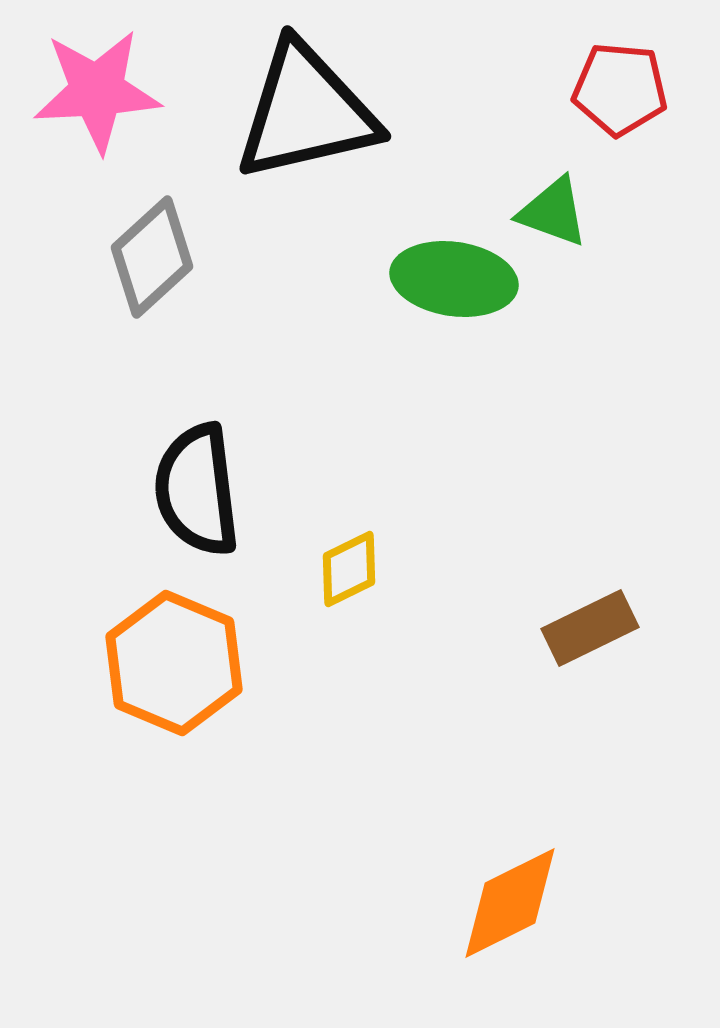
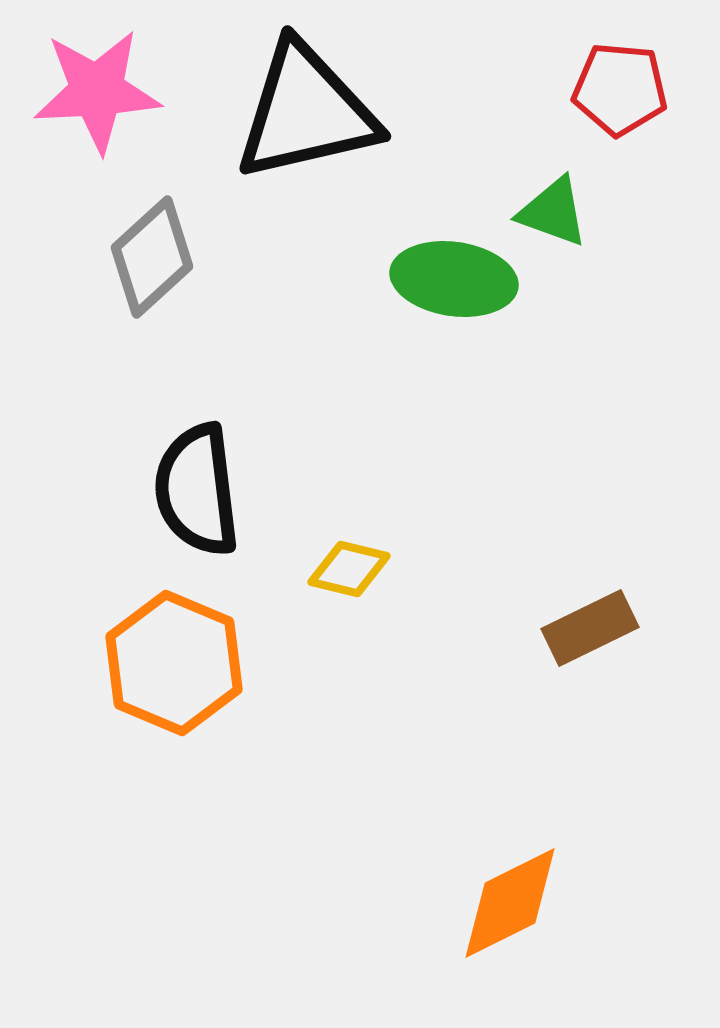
yellow diamond: rotated 40 degrees clockwise
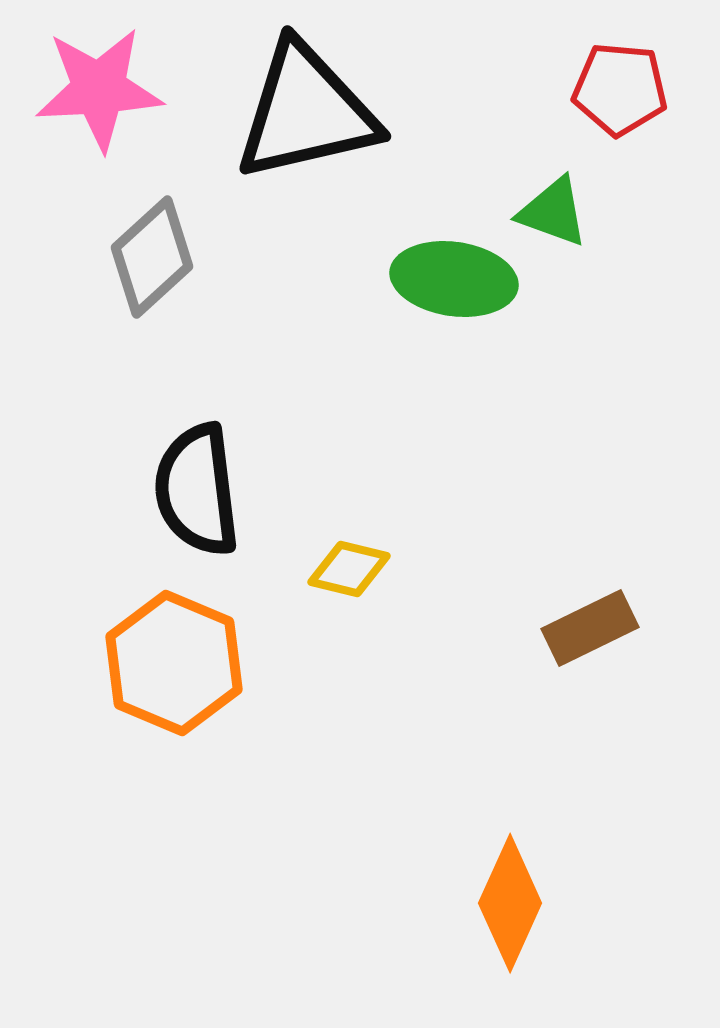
pink star: moved 2 px right, 2 px up
orange diamond: rotated 39 degrees counterclockwise
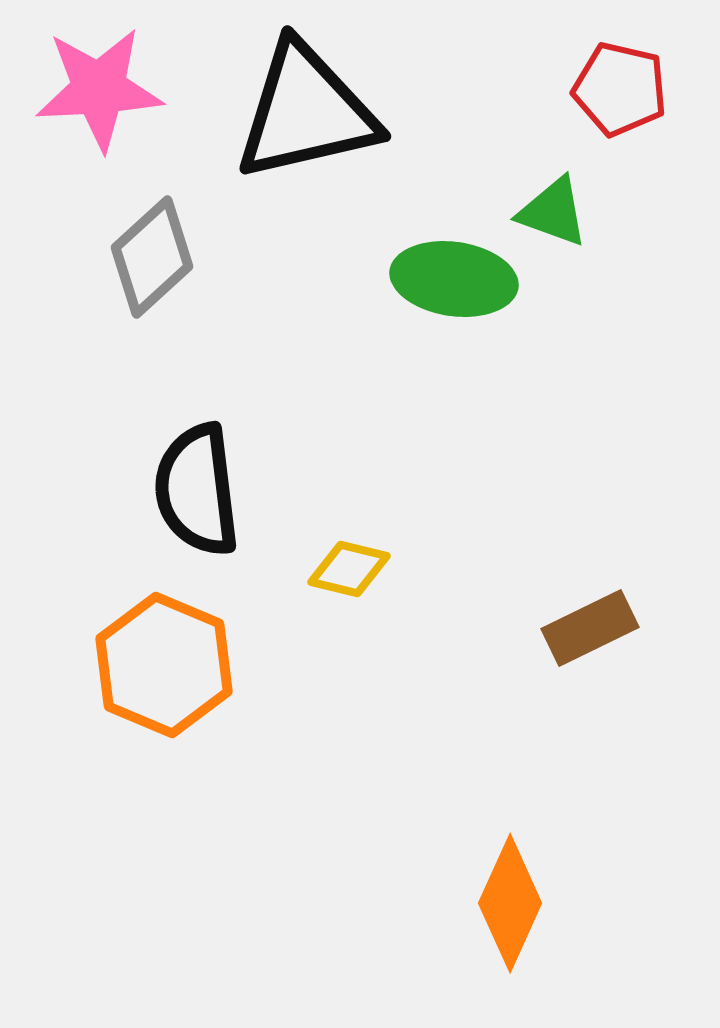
red pentagon: rotated 8 degrees clockwise
orange hexagon: moved 10 px left, 2 px down
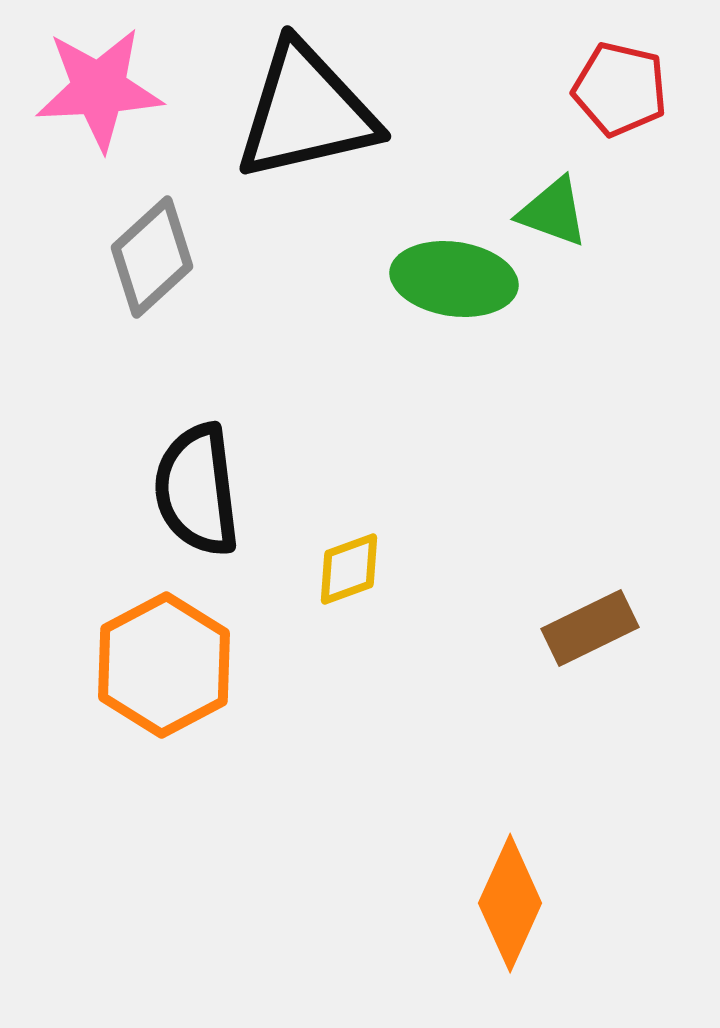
yellow diamond: rotated 34 degrees counterclockwise
orange hexagon: rotated 9 degrees clockwise
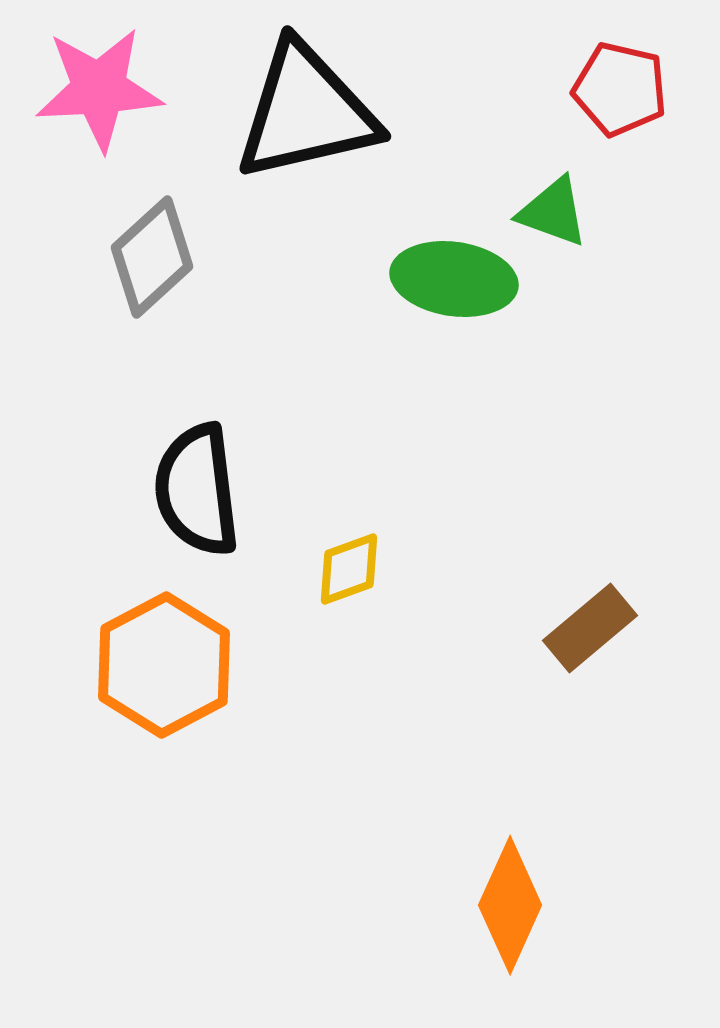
brown rectangle: rotated 14 degrees counterclockwise
orange diamond: moved 2 px down
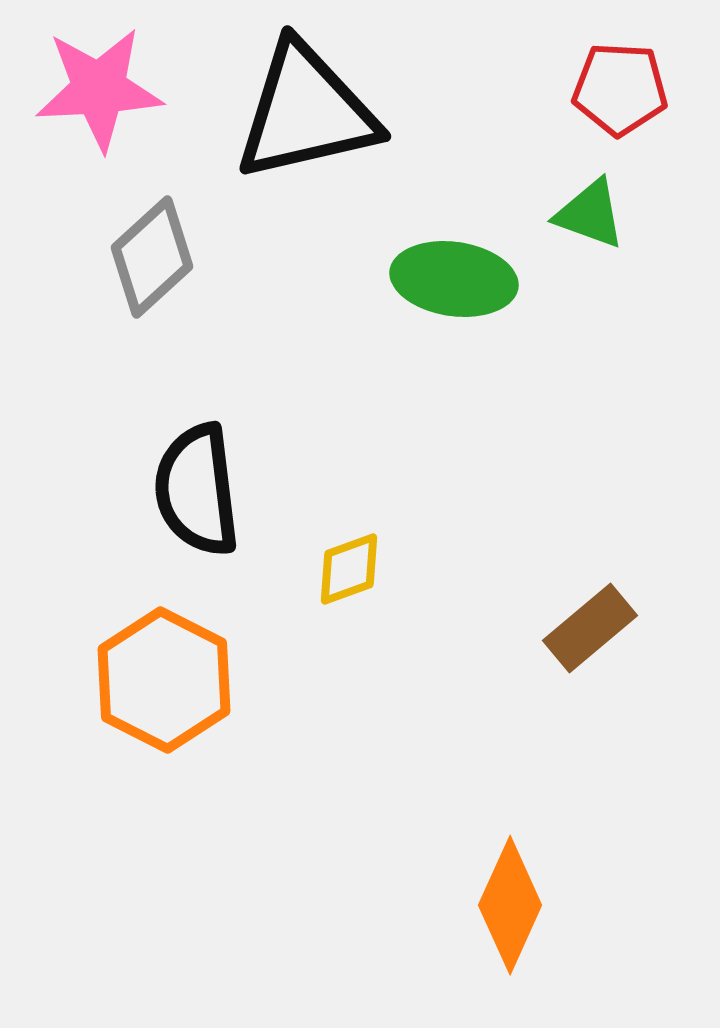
red pentagon: rotated 10 degrees counterclockwise
green triangle: moved 37 px right, 2 px down
orange hexagon: moved 15 px down; rotated 5 degrees counterclockwise
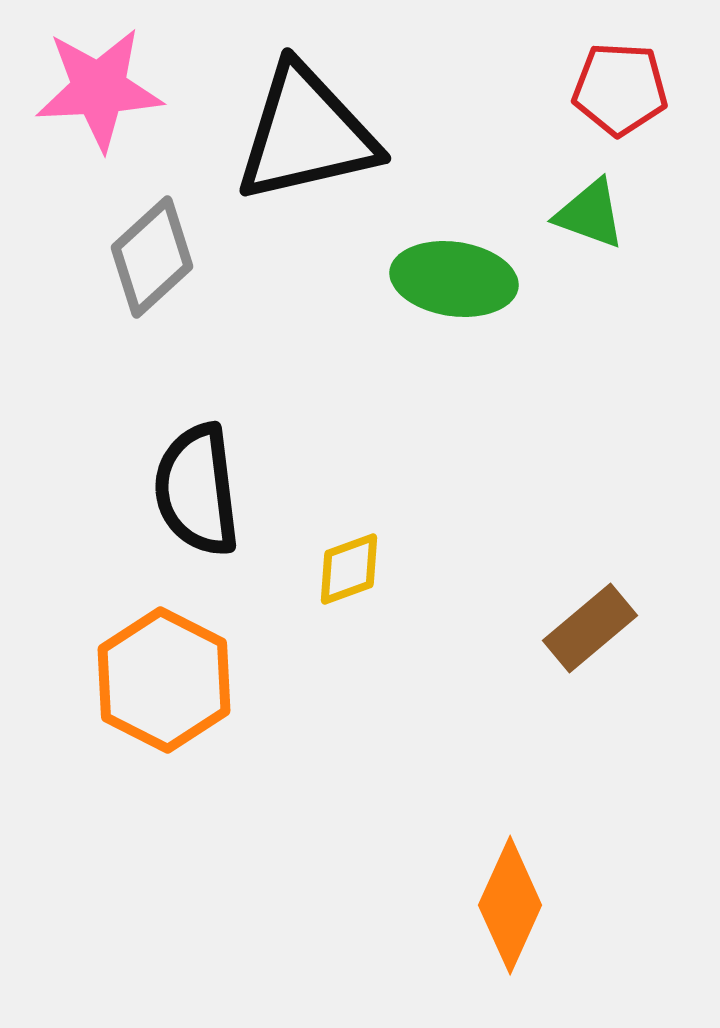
black triangle: moved 22 px down
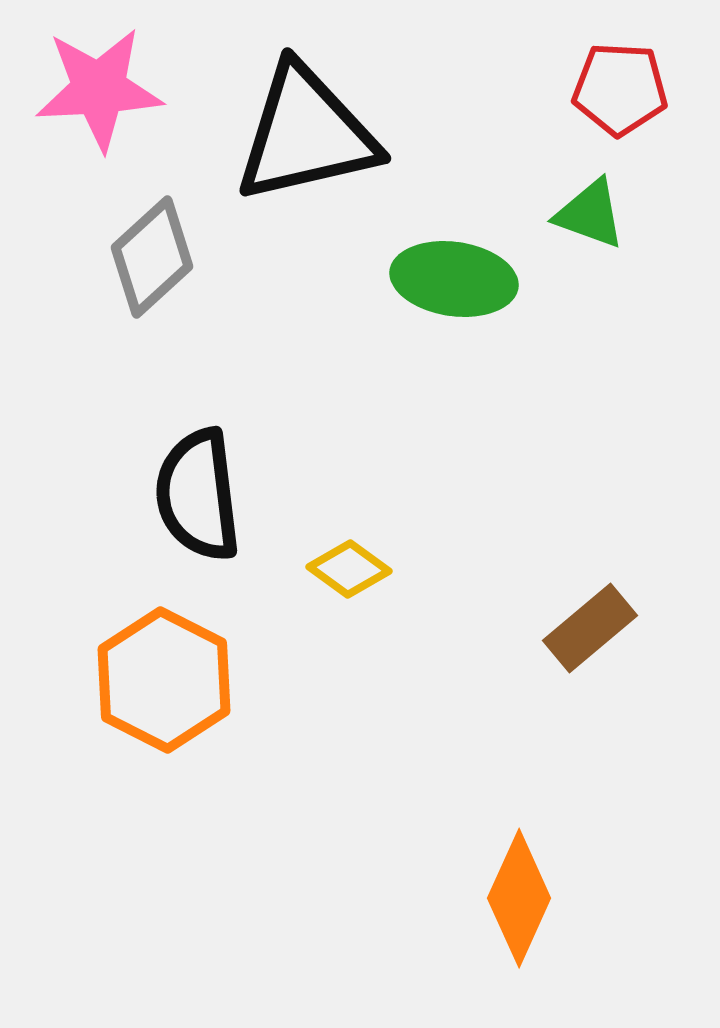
black semicircle: moved 1 px right, 5 px down
yellow diamond: rotated 56 degrees clockwise
orange diamond: moved 9 px right, 7 px up
